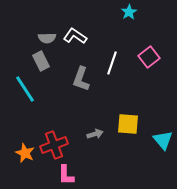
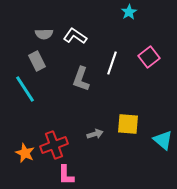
gray semicircle: moved 3 px left, 4 px up
gray rectangle: moved 4 px left
cyan triangle: rotated 10 degrees counterclockwise
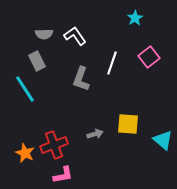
cyan star: moved 6 px right, 6 px down
white L-shape: rotated 20 degrees clockwise
pink L-shape: moved 3 px left; rotated 100 degrees counterclockwise
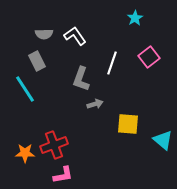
gray arrow: moved 30 px up
orange star: rotated 24 degrees counterclockwise
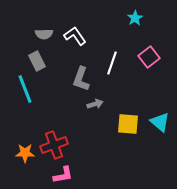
cyan line: rotated 12 degrees clockwise
cyan triangle: moved 3 px left, 18 px up
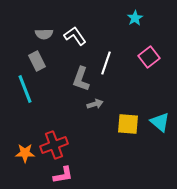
white line: moved 6 px left
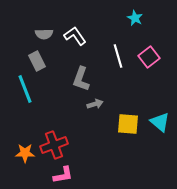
cyan star: rotated 14 degrees counterclockwise
white line: moved 12 px right, 7 px up; rotated 35 degrees counterclockwise
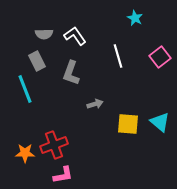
pink square: moved 11 px right
gray L-shape: moved 10 px left, 6 px up
